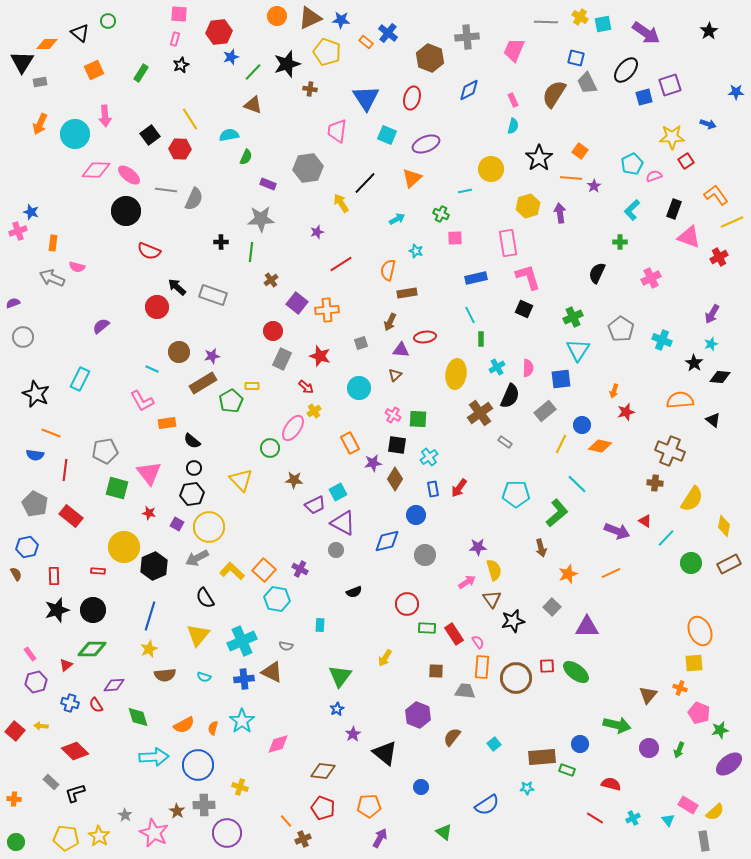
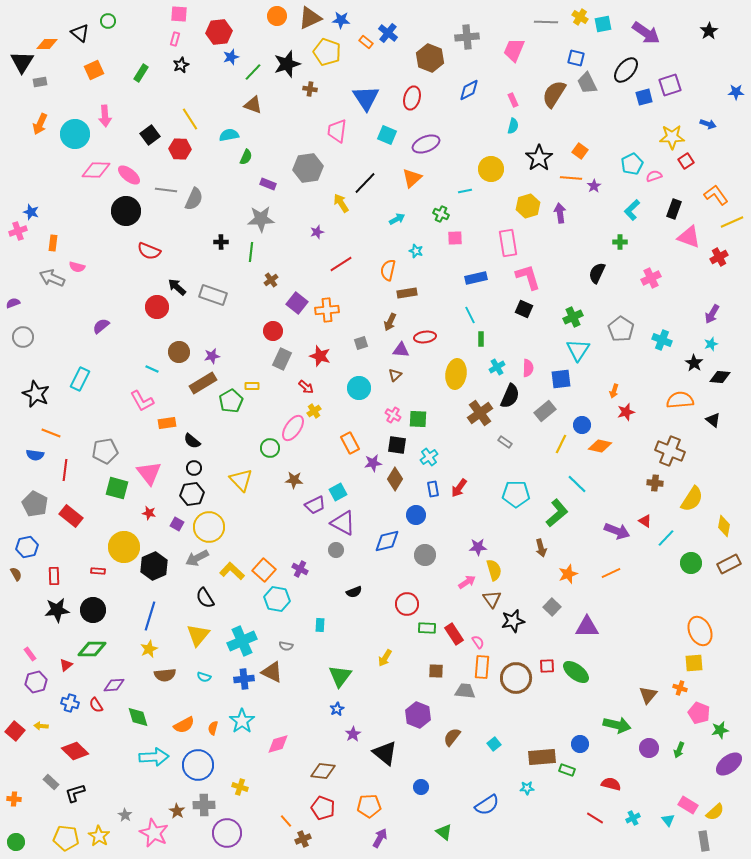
black star at (57, 610): rotated 10 degrees clockwise
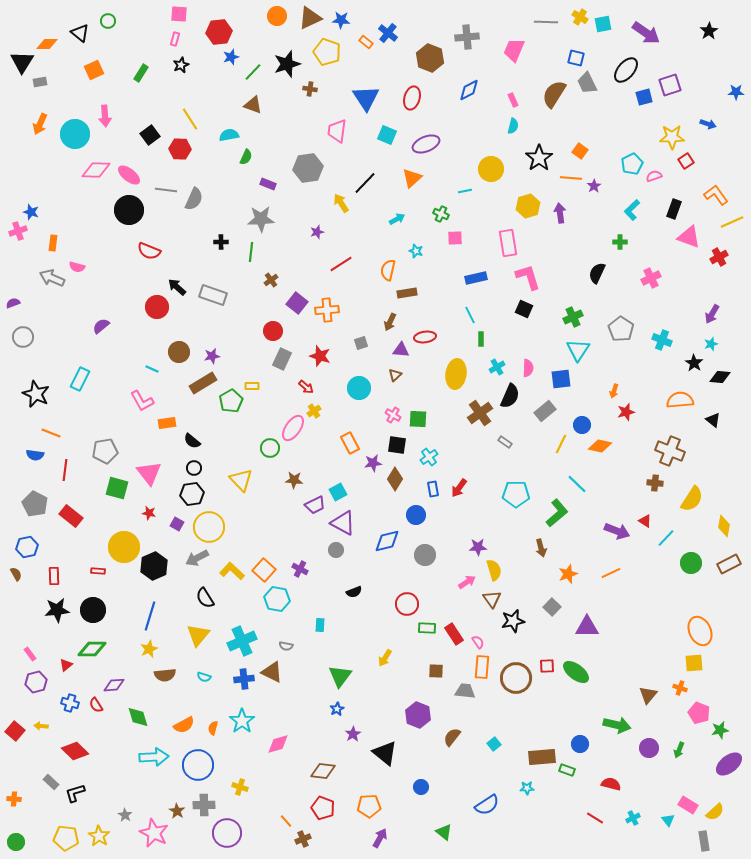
black circle at (126, 211): moved 3 px right, 1 px up
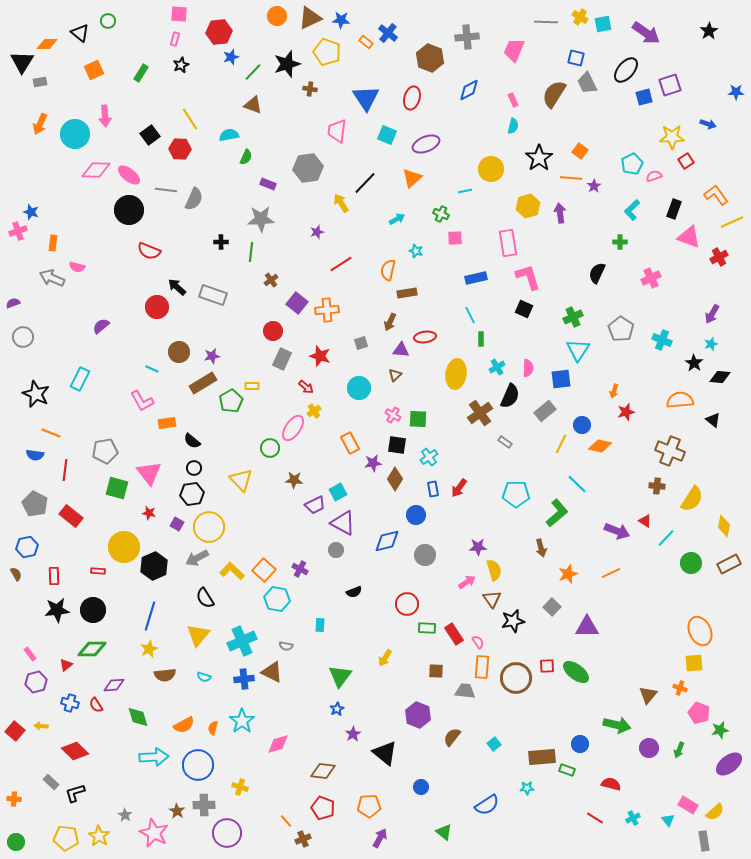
brown cross at (655, 483): moved 2 px right, 3 px down
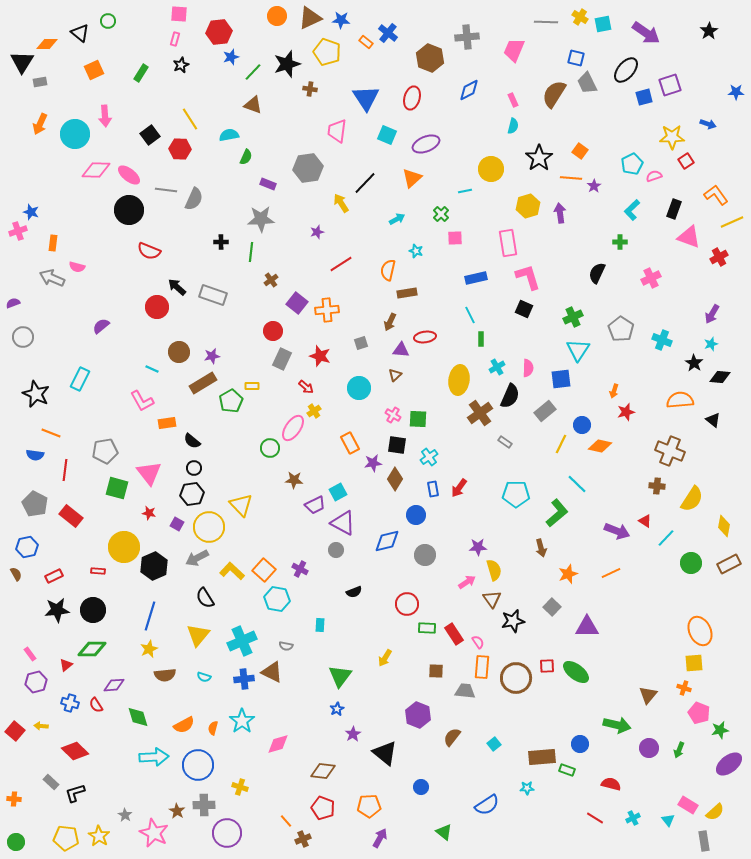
green cross at (441, 214): rotated 21 degrees clockwise
yellow ellipse at (456, 374): moved 3 px right, 6 px down
yellow triangle at (241, 480): moved 25 px down
red rectangle at (54, 576): rotated 66 degrees clockwise
orange cross at (680, 688): moved 4 px right
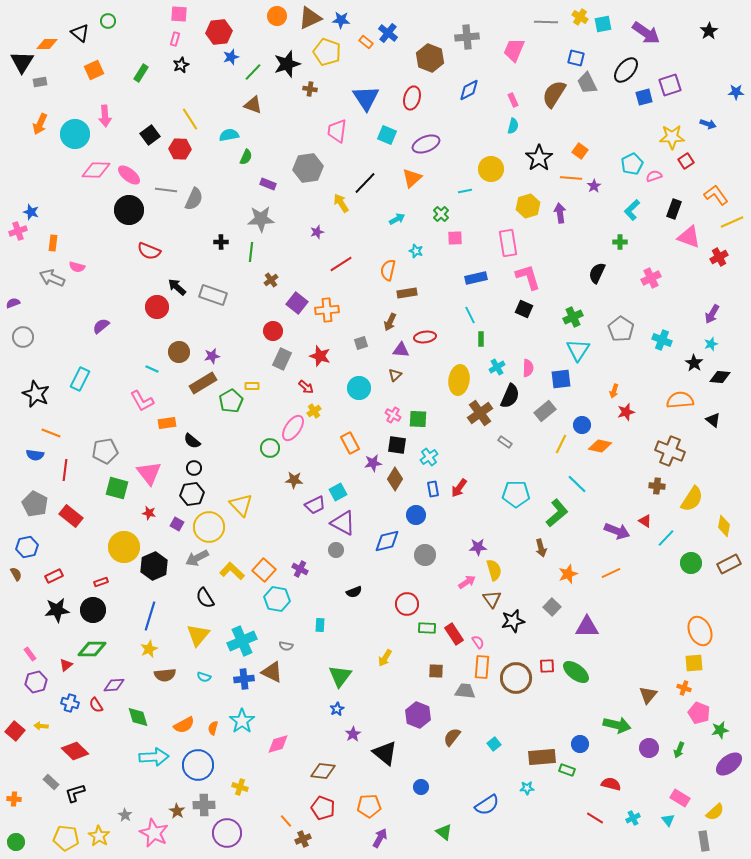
red rectangle at (98, 571): moved 3 px right, 11 px down; rotated 24 degrees counterclockwise
pink rectangle at (688, 805): moved 8 px left, 7 px up
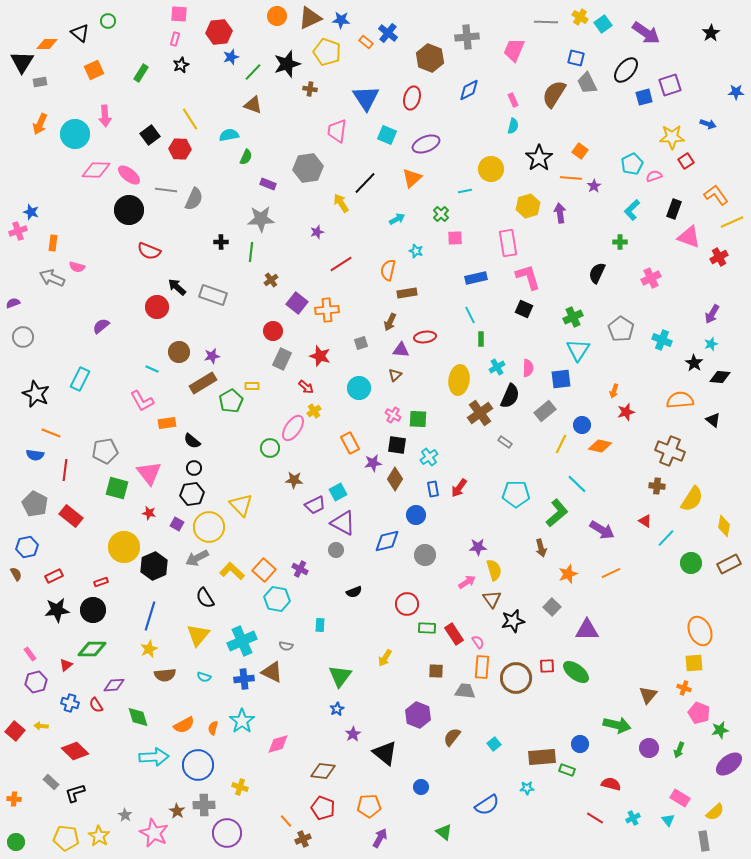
cyan square at (603, 24): rotated 24 degrees counterclockwise
black star at (709, 31): moved 2 px right, 2 px down
purple arrow at (617, 531): moved 15 px left, 1 px up; rotated 10 degrees clockwise
purple triangle at (587, 627): moved 3 px down
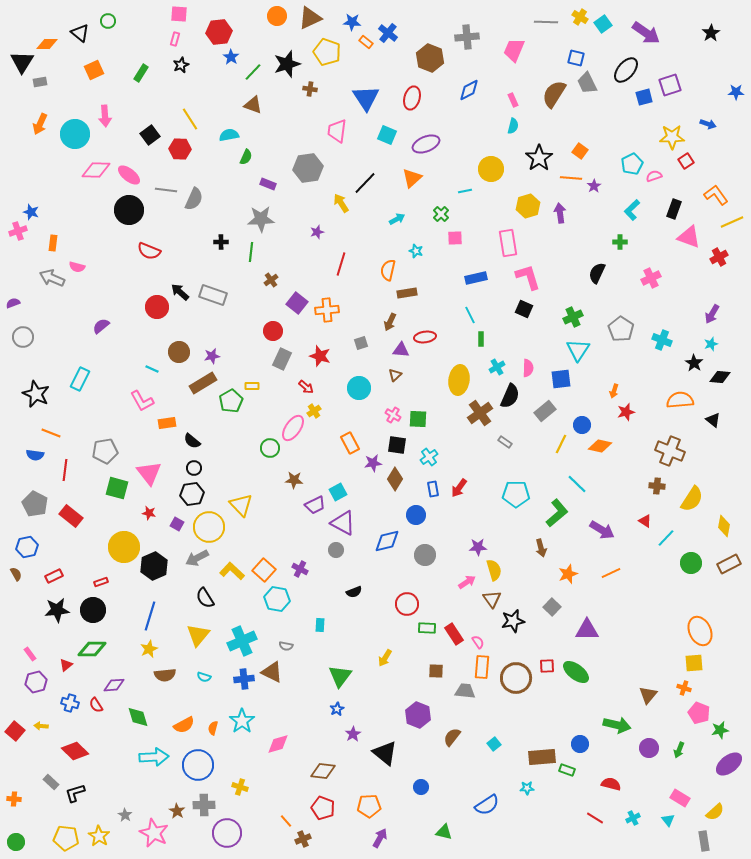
blue star at (341, 20): moved 11 px right, 2 px down
blue star at (231, 57): rotated 21 degrees counterclockwise
red line at (341, 264): rotated 40 degrees counterclockwise
black arrow at (177, 287): moved 3 px right, 5 px down
green triangle at (444, 832): rotated 24 degrees counterclockwise
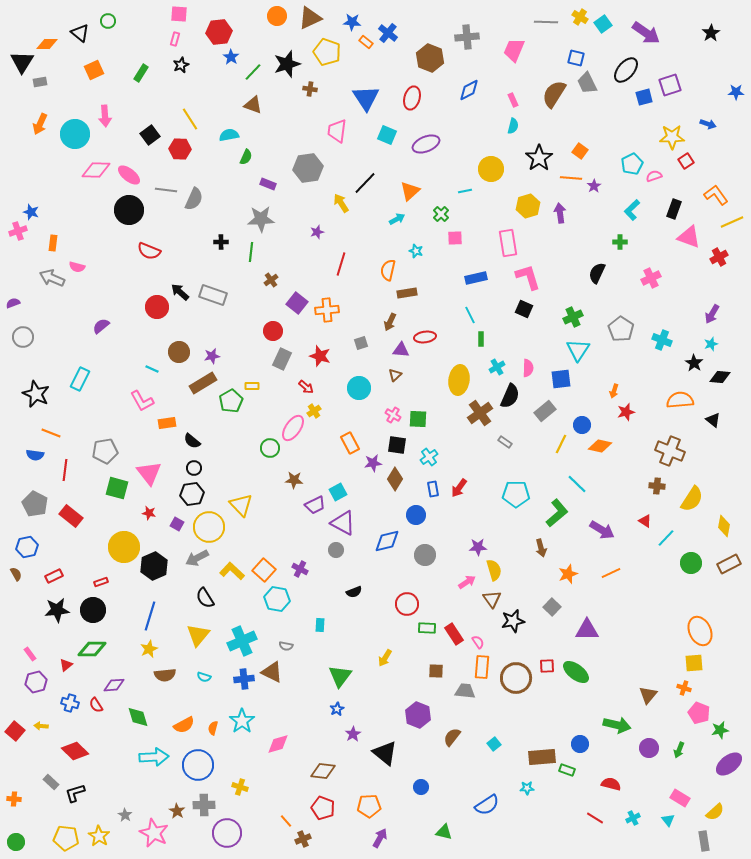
orange triangle at (412, 178): moved 2 px left, 13 px down
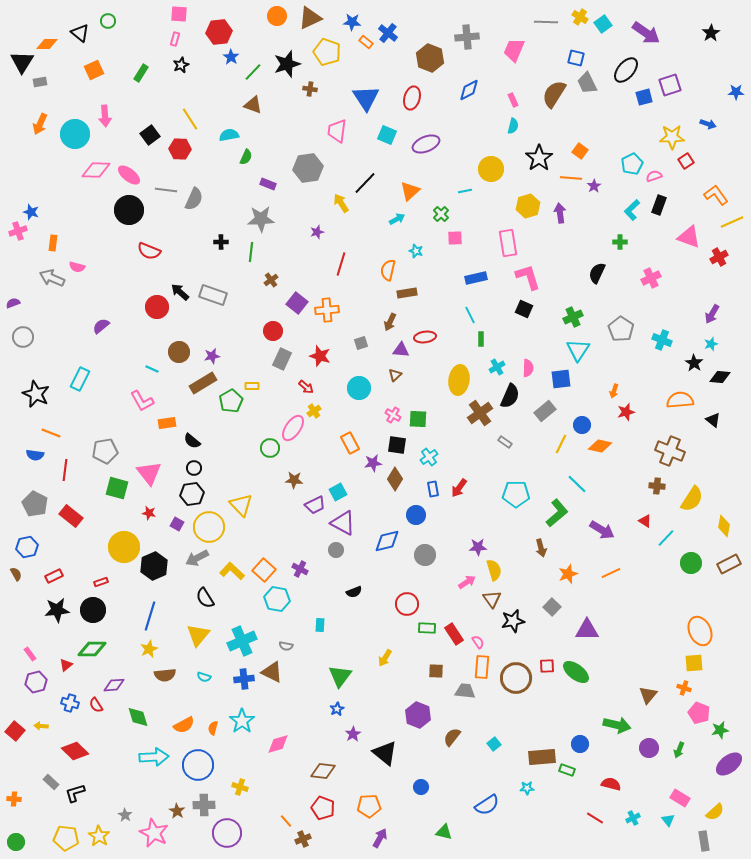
black rectangle at (674, 209): moved 15 px left, 4 px up
